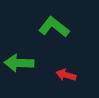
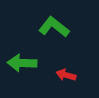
green arrow: moved 3 px right
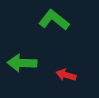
green L-shape: moved 7 px up
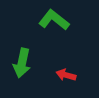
green arrow: rotated 80 degrees counterclockwise
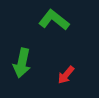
red arrow: rotated 66 degrees counterclockwise
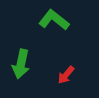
green arrow: moved 1 px left, 1 px down
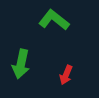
red arrow: rotated 18 degrees counterclockwise
